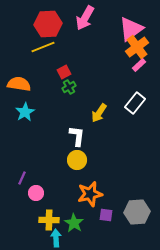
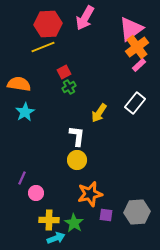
cyan arrow: rotated 72 degrees clockwise
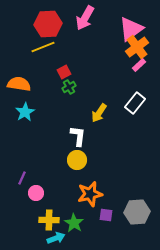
white L-shape: moved 1 px right
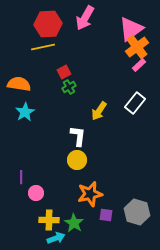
yellow line: rotated 10 degrees clockwise
yellow arrow: moved 2 px up
purple line: moved 1 px left, 1 px up; rotated 24 degrees counterclockwise
gray hexagon: rotated 20 degrees clockwise
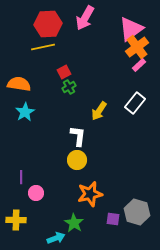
purple square: moved 7 px right, 4 px down
yellow cross: moved 33 px left
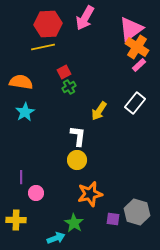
orange cross: rotated 20 degrees counterclockwise
orange semicircle: moved 2 px right, 2 px up
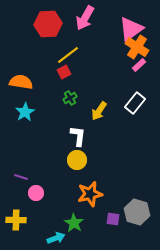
yellow line: moved 25 px right, 8 px down; rotated 25 degrees counterclockwise
green cross: moved 1 px right, 11 px down
purple line: rotated 72 degrees counterclockwise
